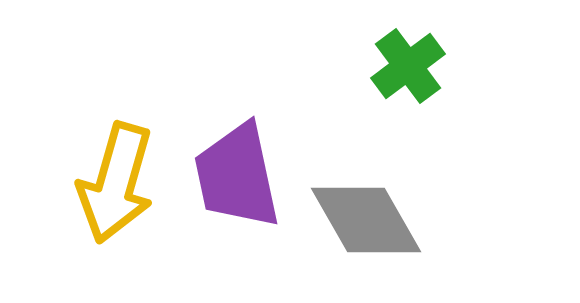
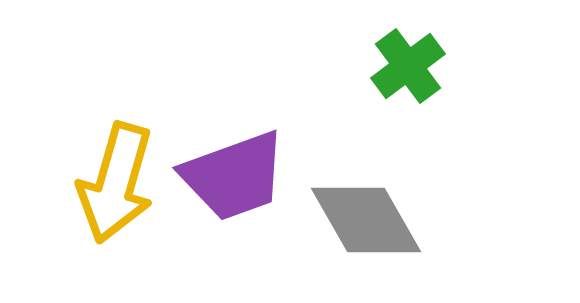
purple trapezoid: moved 3 px left; rotated 98 degrees counterclockwise
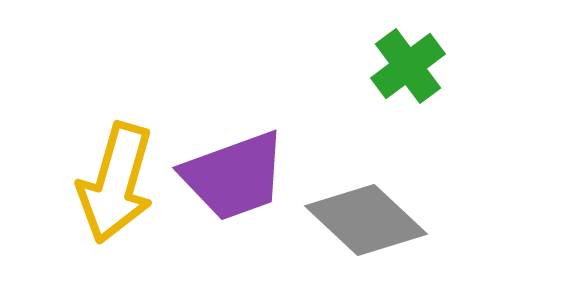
gray diamond: rotated 17 degrees counterclockwise
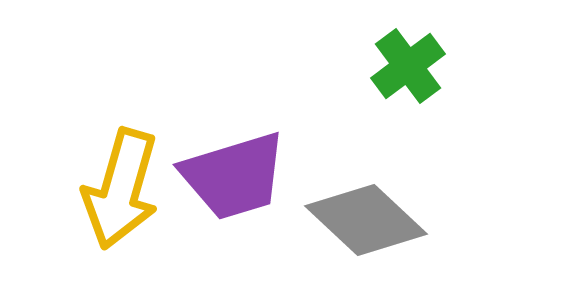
purple trapezoid: rotated 3 degrees clockwise
yellow arrow: moved 5 px right, 6 px down
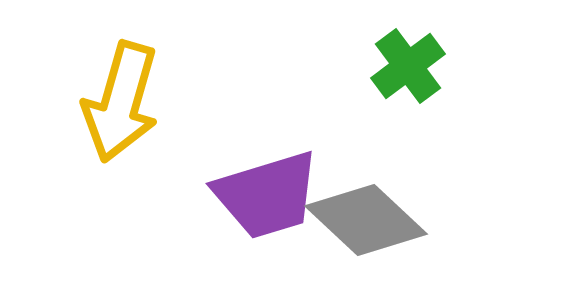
purple trapezoid: moved 33 px right, 19 px down
yellow arrow: moved 87 px up
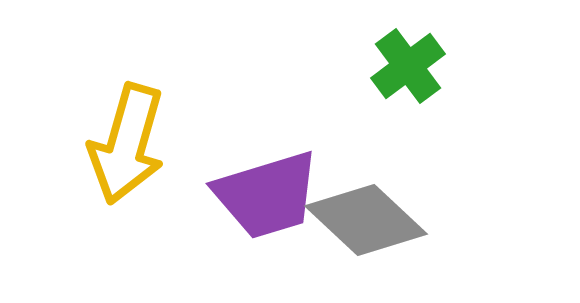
yellow arrow: moved 6 px right, 42 px down
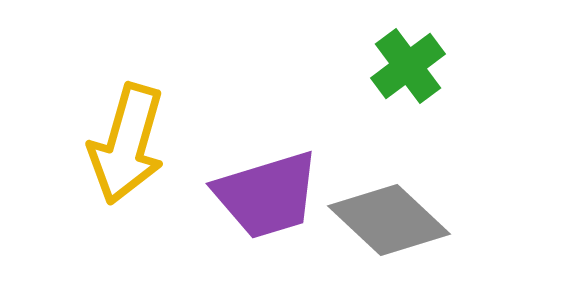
gray diamond: moved 23 px right
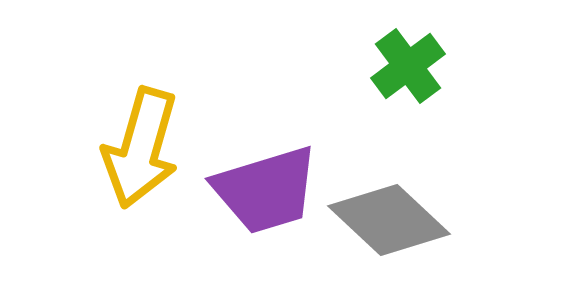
yellow arrow: moved 14 px right, 4 px down
purple trapezoid: moved 1 px left, 5 px up
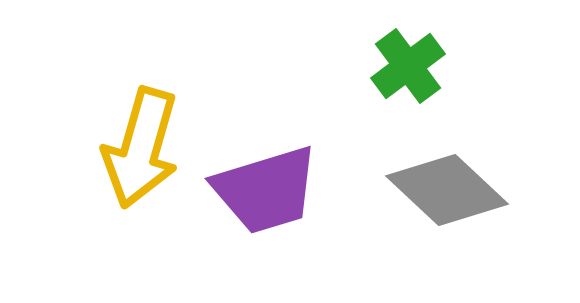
gray diamond: moved 58 px right, 30 px up
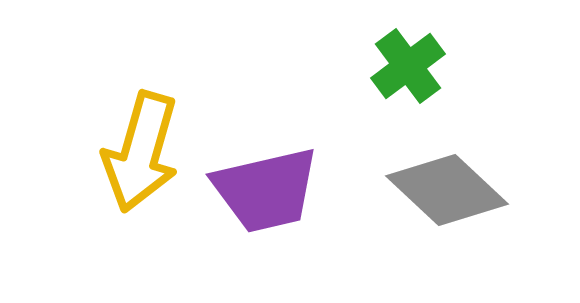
yellow arrow: moved 4 px down
purple trapezoid: rotated 4 degrees clockwise
